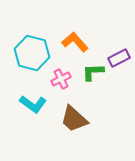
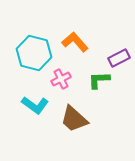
cyan hexagon: moved 2 px right
green L-shape: moved 6 px right, 8 px down
cyan L-shape: moved 2 px right, 1 px down
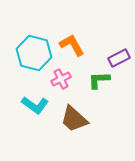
orange L-shape: moved 3 px left, 3 px down; rotated 12 degrees clockwise
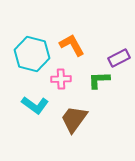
cyan hexagon: moved 2 px left, 1 px down
pink cross: rotated 24 degrees clockwise
brown trapezoid: rotated 84 degrees clockwise
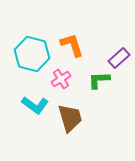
orange L-shape: rotated 12 degrees clockwise
purple rectangle: rotated 15 degrees counterclockwise
pink cross: rotated 30 degrees counterclockwise
brown trapezoid: moved 4 px left, 1 px up; rotated 128 degrees clockwise
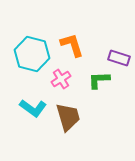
purple rectangle: rotated 60 degrees clockwise
cyan L-shape: moved 2 px left, 3 px down
brown trapezoid: moved 2 px left, 1 px up
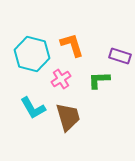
purple rectangle: moved 1 px right, 2 px up
cyan L-shape: rotated 24 degrees clockwise
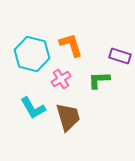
orange L-shape: moved 1 px left
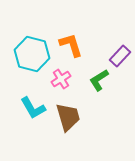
purple rectangle: rotated 65 degrees counterclockwise
green L-shape: rotated 30 degrees counterclockwise
